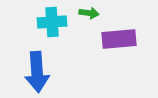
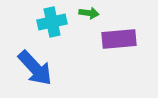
cyan cross: rotated 8 degrees counterclockwise
blue arrow: moved 2 px left, 4 px up; rotated 39 degrees counterclockwise
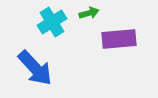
green arrow: rotated 24 degrees counterclockwise
cyan cross: rotated 20 degrees counterclockwise
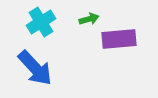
green arrow: moved 6 px down
cyan cross: moved 11 px left
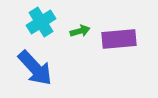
green arrow: moved 9 px left, 12 px down
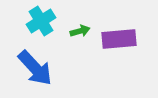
cyan cross: moved 1 px up
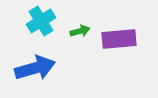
blue arrow: rotated 63 degrees counterclockwise
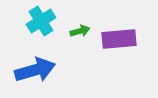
blue arrow: moved 2 px down
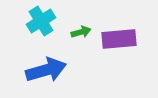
green arrow: moved 1 px right, 1 px down
blue arrow: moved 11 px right
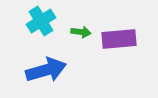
green arrow: rotated 24 degrees clockwise
